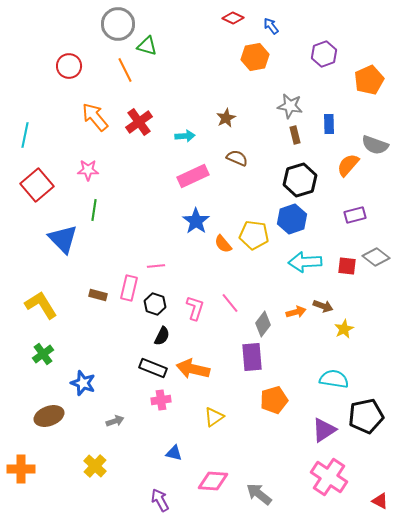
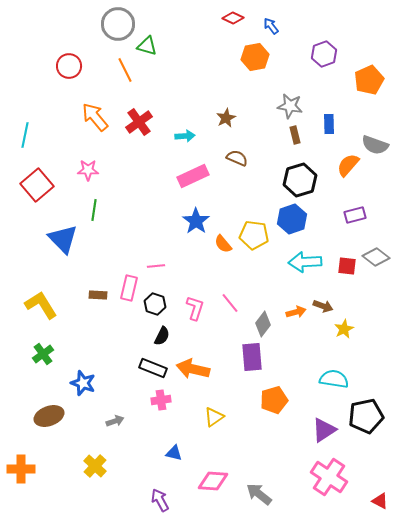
brown rectangle at (98, 295): rotated 12 degrees counterclockwise
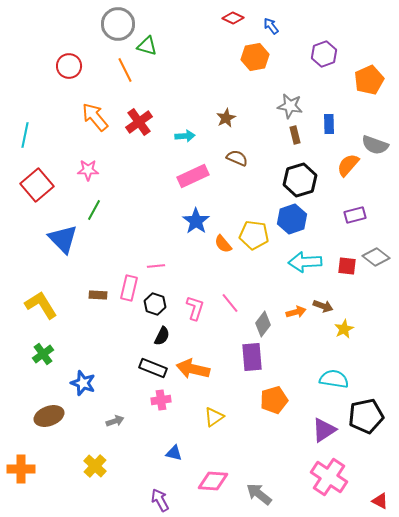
green line at (94, 210): rotated 20 degrees clockwise
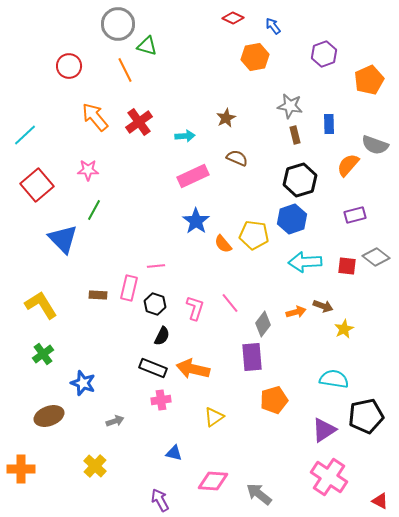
blue arrow at (271, 26): moved 2 px right
cyan line at (25, 135): rotated 35 degrees clockwise
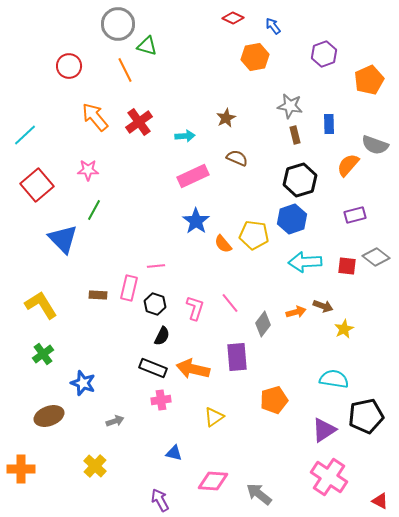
purple rectangle at (252, 357): moved 15 px left
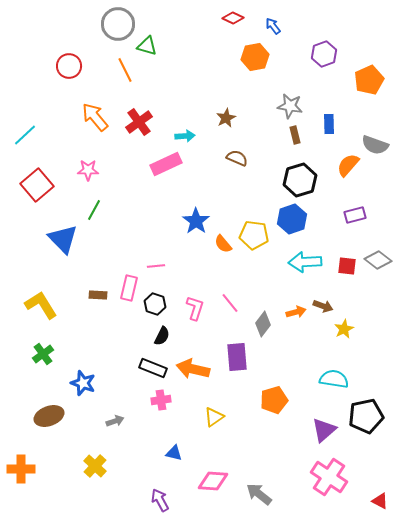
pink rectangle at (193, 176): moved 27 px left, 12 px up
gray diamond at (376, 257): moved 2 px right, 3 px down
purple triangle at (324, 430): rotated 8 degrees counterclockwise
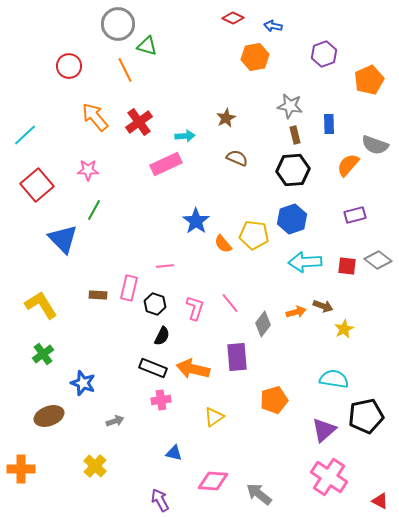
blue arrow at (273, 26): rotated 42 degrees counterclockwise
black hexagon at (300, 180): moved 7 px left, 10 px up; rotated 12 degrees clockwise
pink line at (156, 266): moved 9 px right
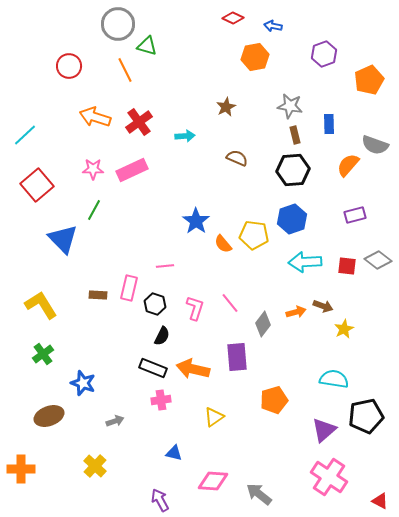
orange arrow at (95, 117): rotated 32 degrees counterclockwise
brown star at (226, 118): moved 11 px up
pink rectangle at (166, 164): moved 34 px left, 6 px down
pink star at (88, 170): moved 5 px right, 1 px up
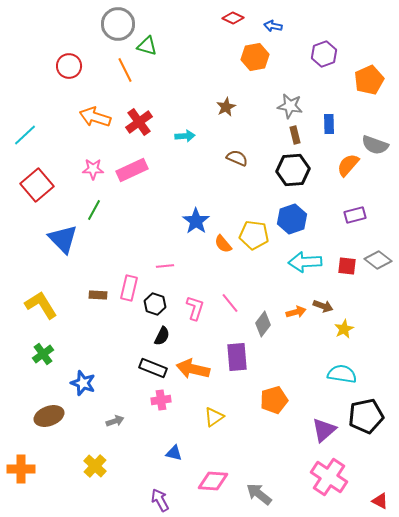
cyan semicircle at (334, 379): moved 8 px right, 5 px up
